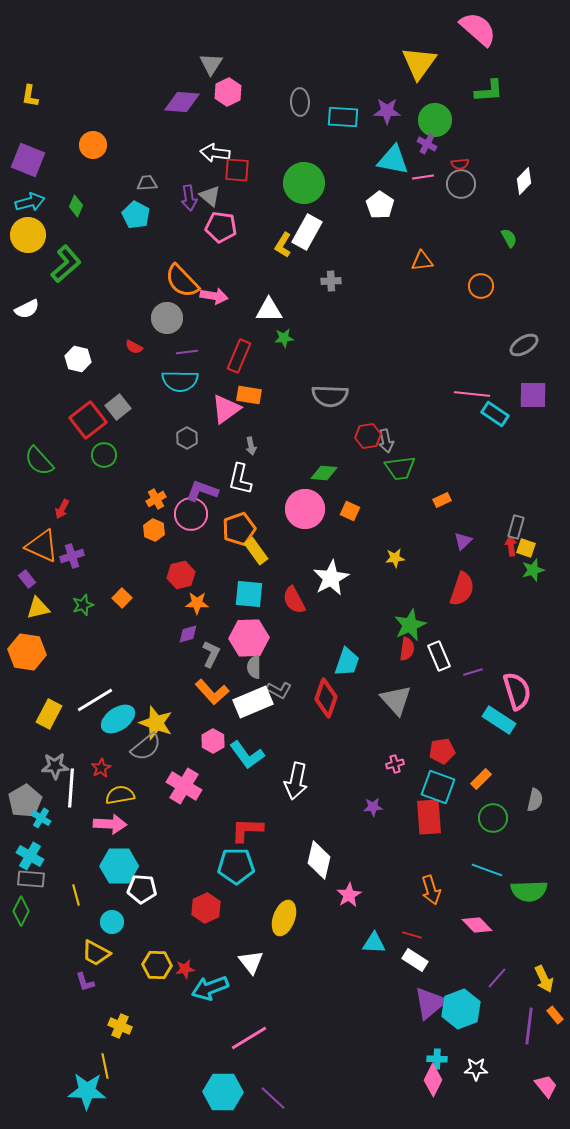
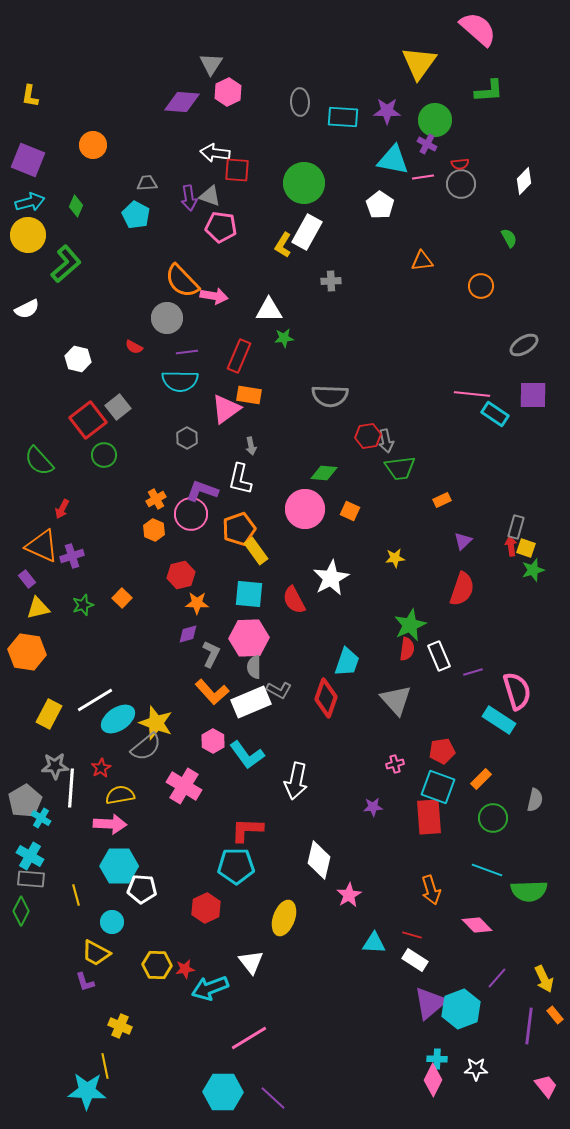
gray triangle at (210, 196): rotated 20 degrees counterclockwise
white rectangle at (253, 702): moved 2 px left
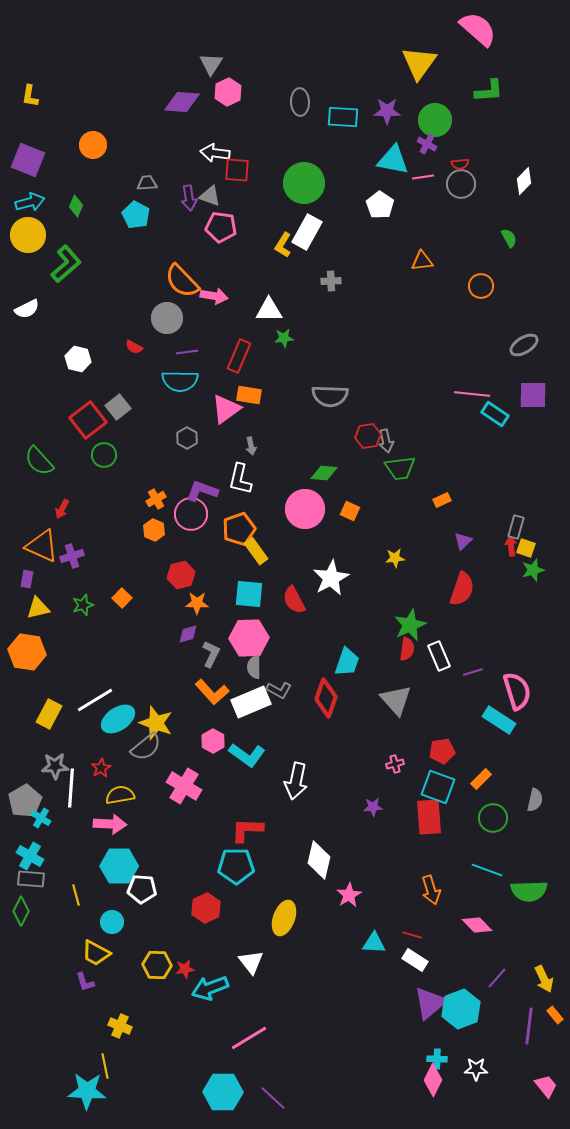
purple rectangle at (27, 579): rotated 48 degrees clockwise
cyan L-shape at (247, 755): rotated 18 degrees counterclockwise
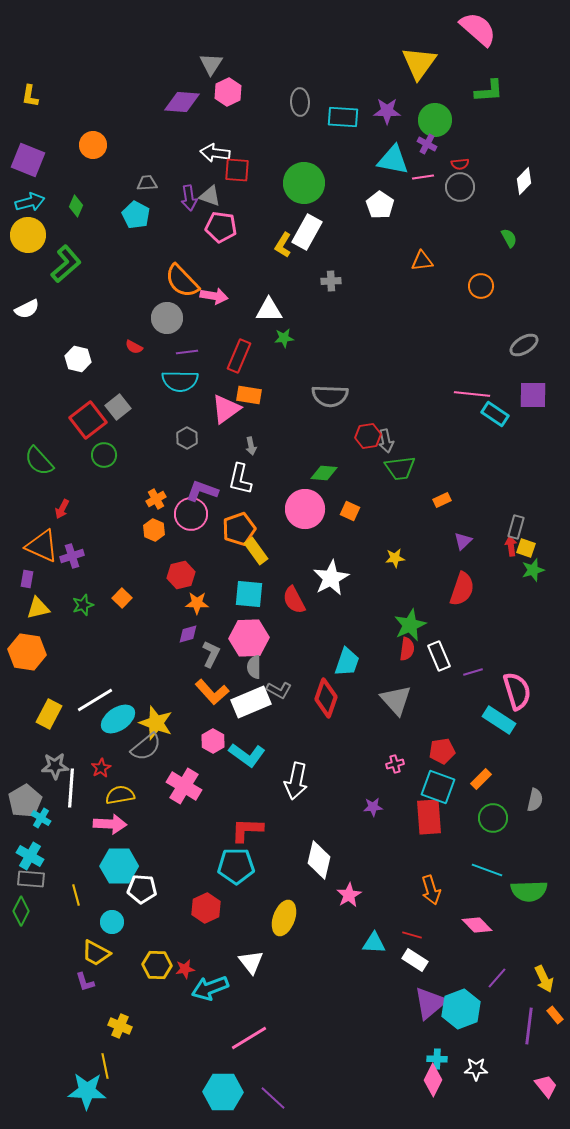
gray circle at (461, 184): moved 1 px left, 3 px down
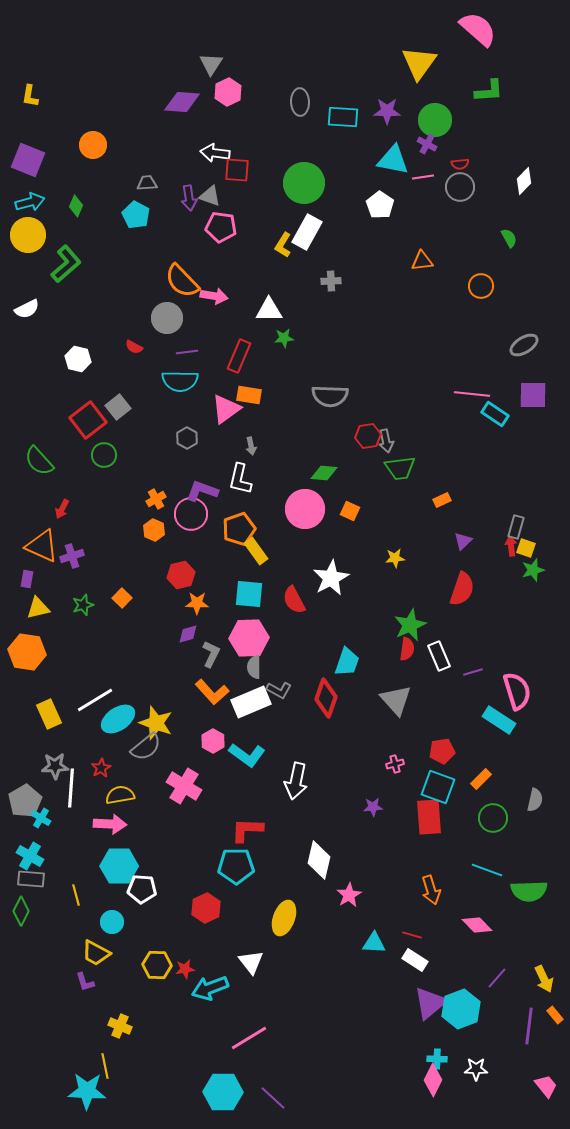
yellow rectangle at (49, 714): rotated 52 degrees counterclockwise
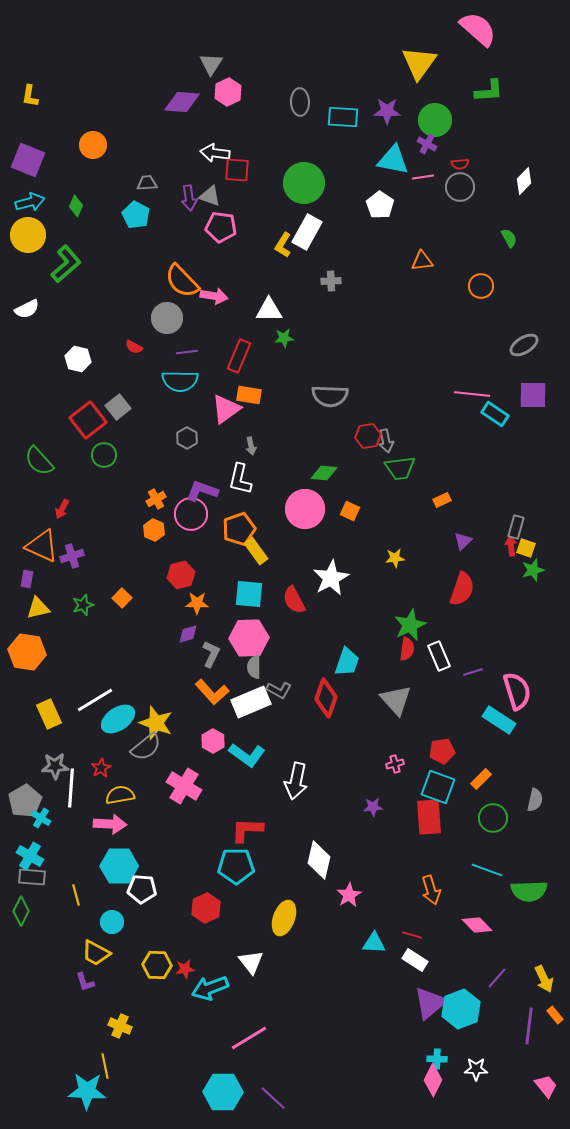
gray rectangle at (31, 879): moved 1 px right, 2 px up
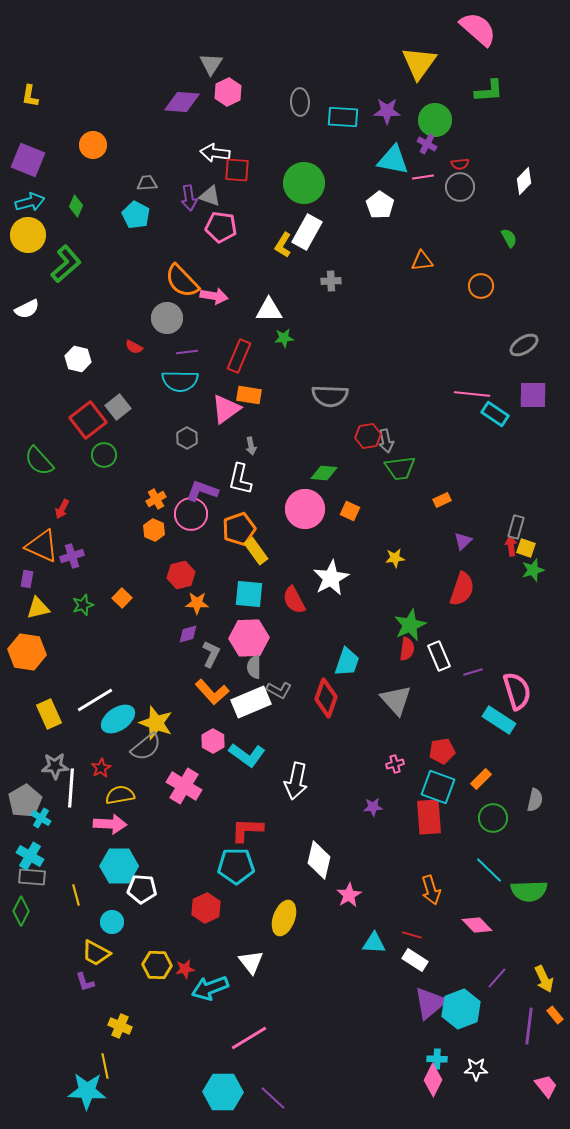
cyan line at (487, 870): moved 2 px right; rotated 24 degrees clockwise
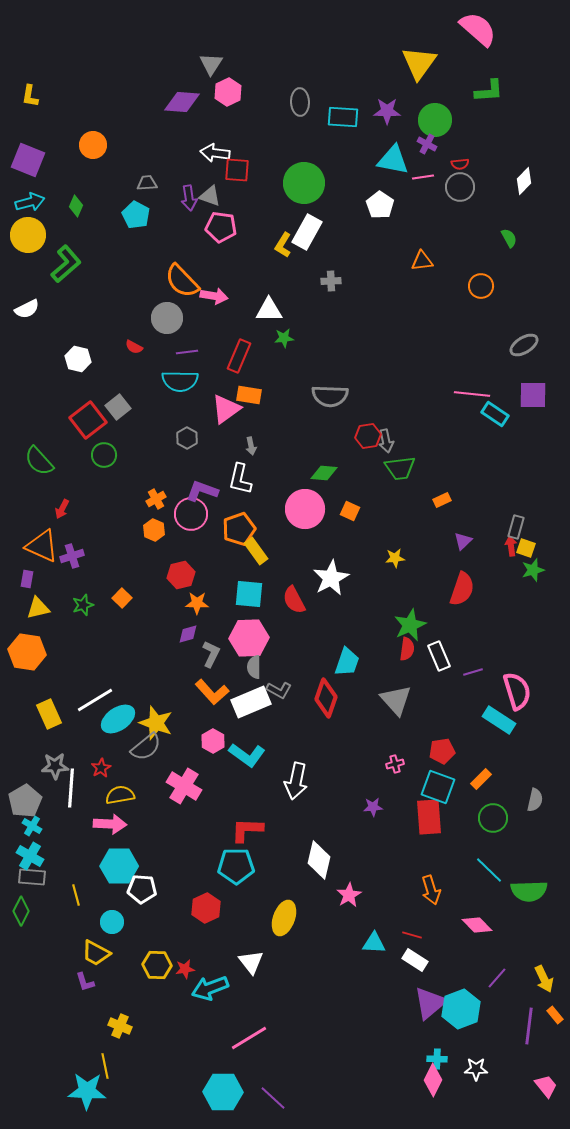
cyan cross at (41, 818): moved 9 px left, 8 px down
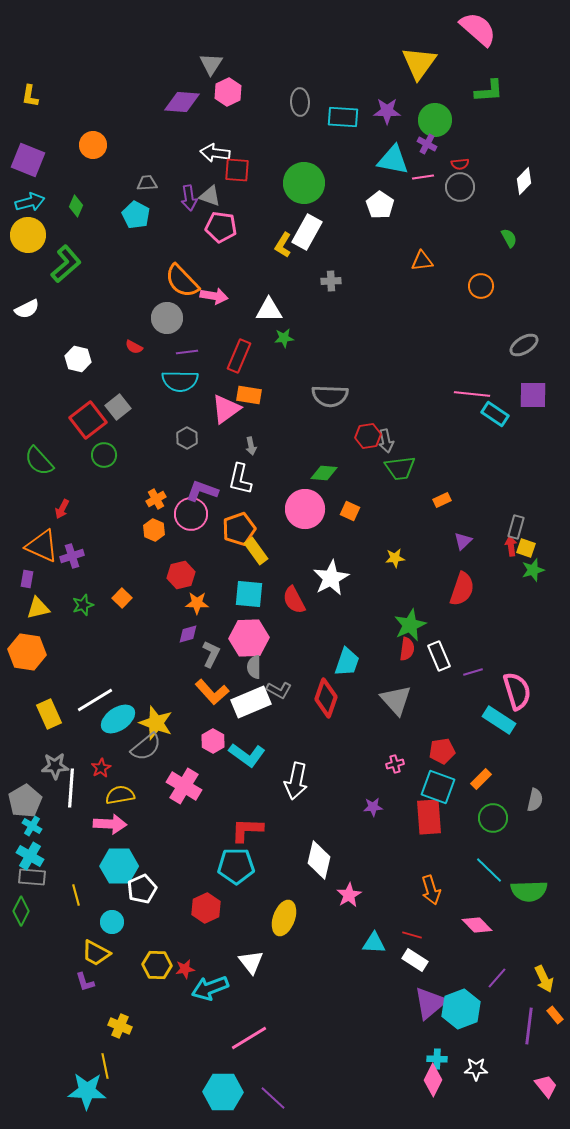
white pentagon at (142, 889): rotated 28 degrees counterclockwise
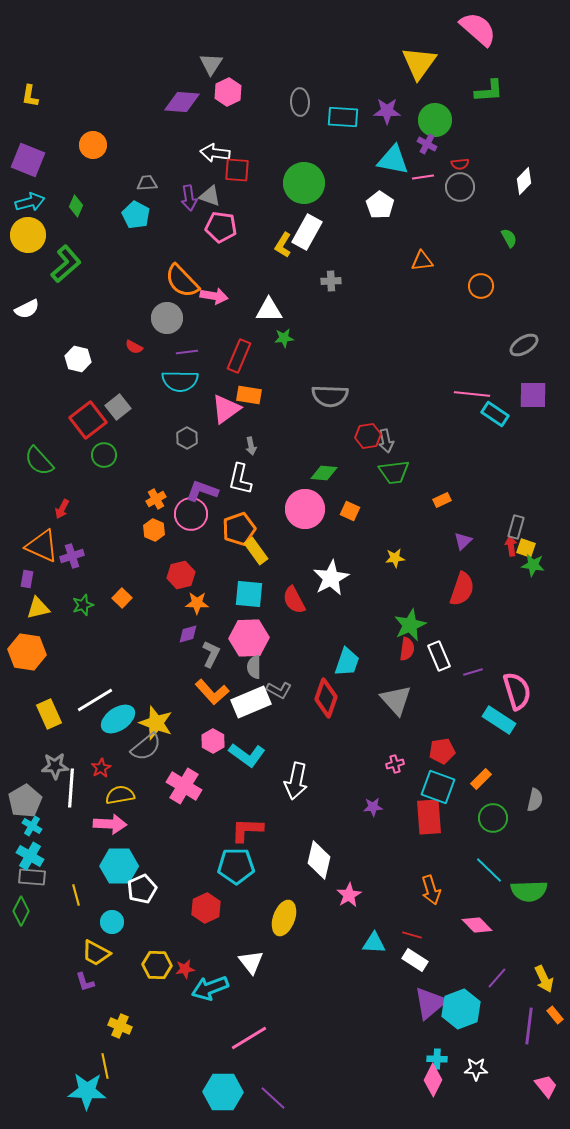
green trapezoid at (400, 468): moved 6 px left, 4 px down
green star at (533, 570): moved 5 px up; rotated 25 degrees clockwise
